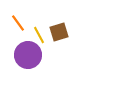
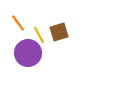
purple circle: moved 2 px up
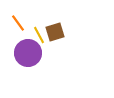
brown square: moved 4 px left
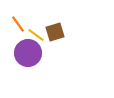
orange line: moved 1 px down
yellow line: moved 3 px left; rotated 24 degrees counterclockwise
